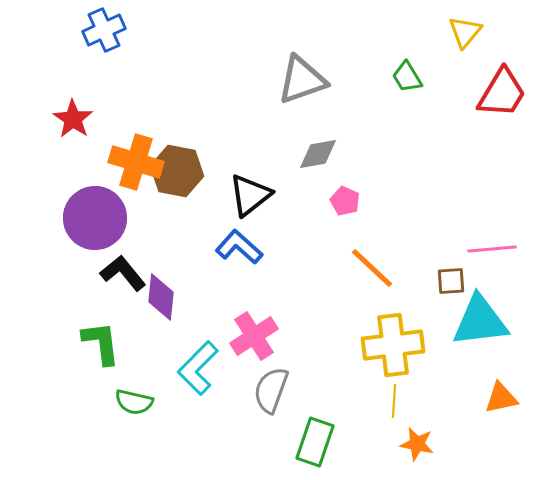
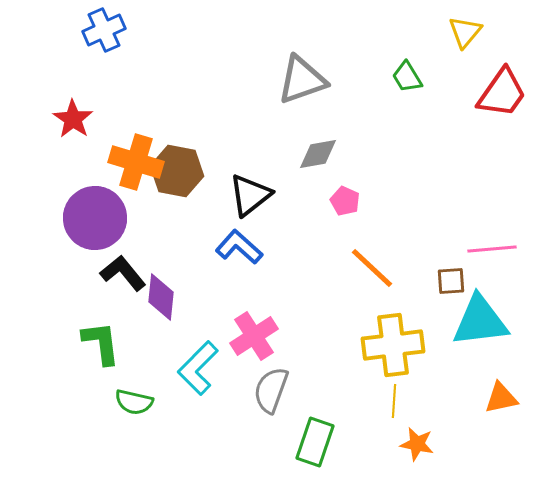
red trapezoid: rotated 4 degrees clockwise
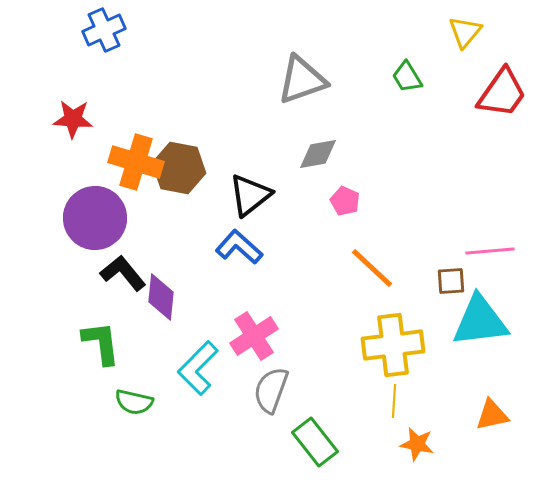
red star: rotated 30 degrees counterclockwise
brown hexagon: moved 2 px right, 3 px up
pink line: moved 2 px left, 2 px down
orange triangle: moved 9 px left, 17 px down
green rectangle: rotated 57 degrees counterclockwise
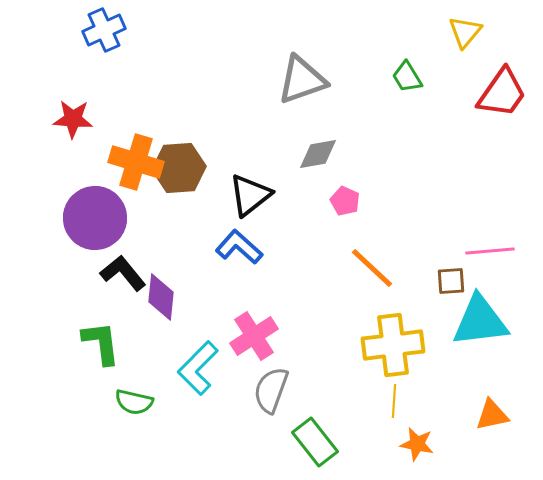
brown hexagon: rotated 15 degrees counterclockwise
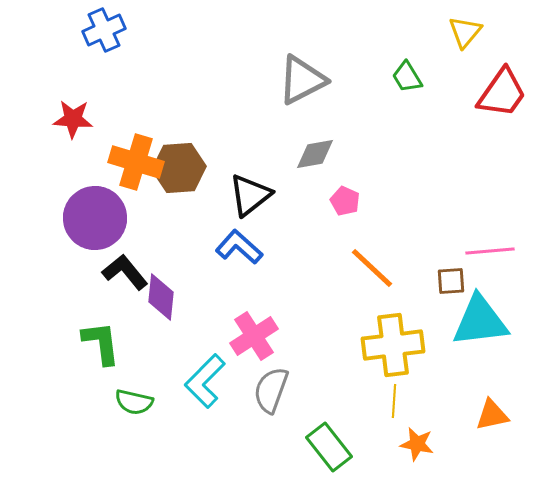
gray triangle: rotated 8 degrees counterclockwise
gray diamond: moved 3 px left
black L-shape: moved 2 px right, 1 px up
cyan L-shape: moved 7 px right, 13 px down
green rectangle: moved 14 px right, 5 px down
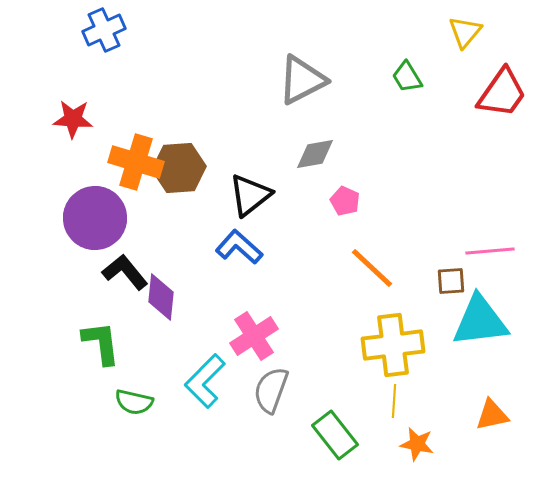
green rectangle: moved 6 px right, 12 px up
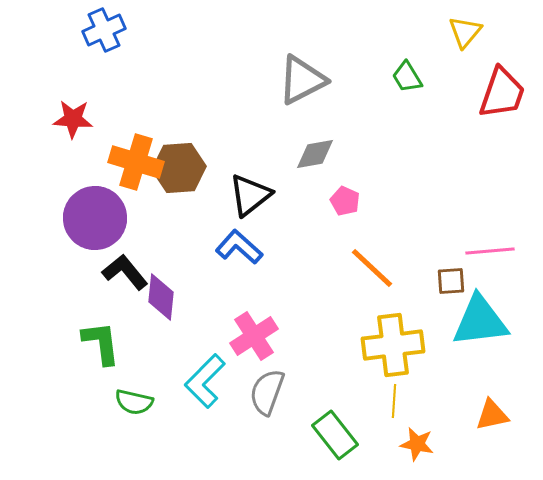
red trapezoid: rotated 16 degrees counterclockwise
gray semicircle: moved 4 px left, 2 px down
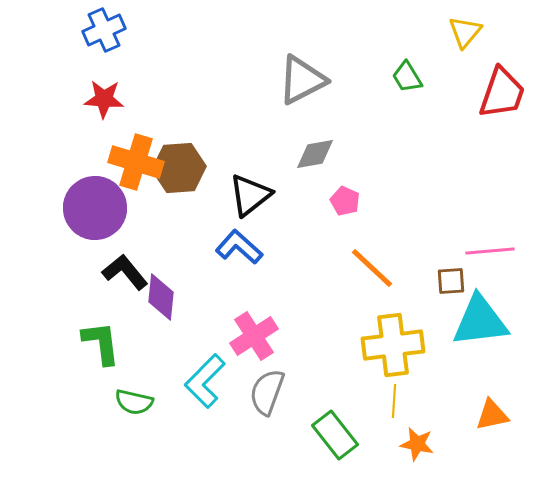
red star: moved 31 px right, 20 px up
purple circle: moved 10 px up
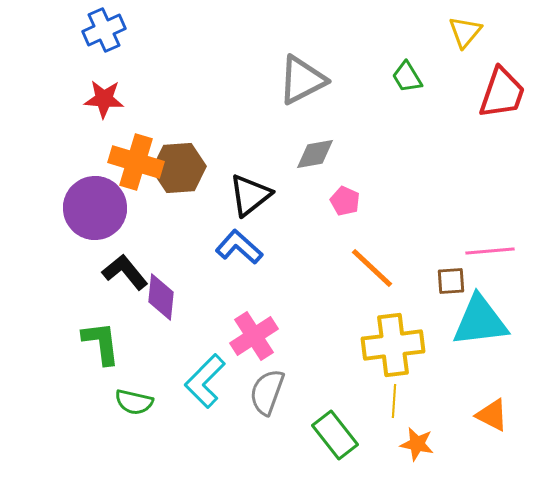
orange triangle: rotated 39 degrees clockwise
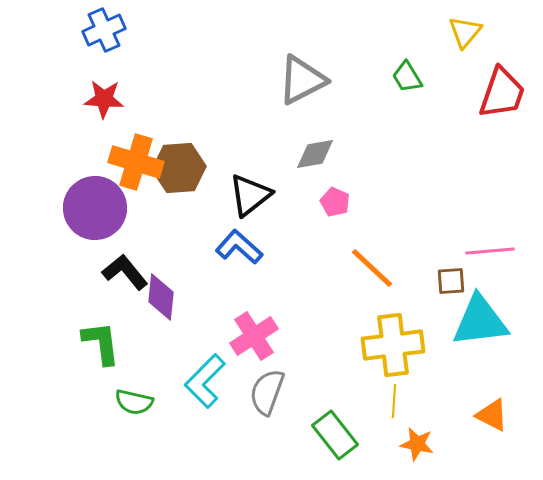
pink pentagon: moved 10 px left, 1 px down
